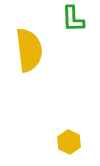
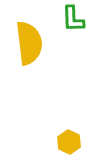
yellow semicircle: moved 7 px up
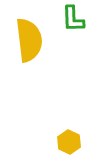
yellow semicircle: moved 3 px up
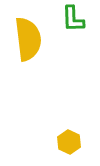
yellow semicircle: moved 1 px left, 1 px up
